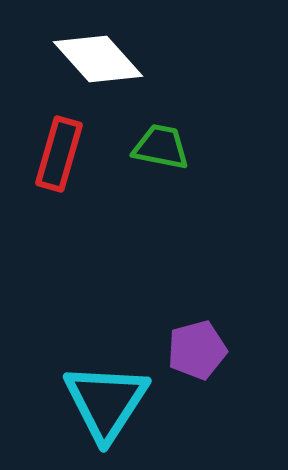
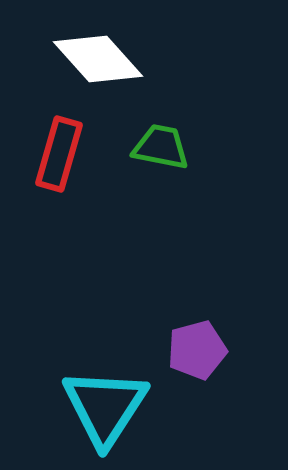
cyan triangle: moved 1 px left, 5 px down
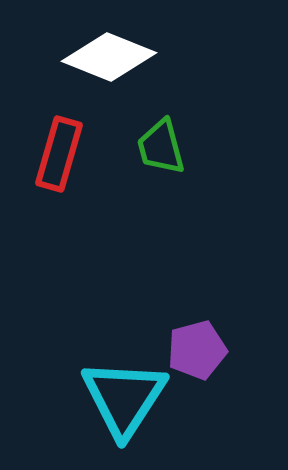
white diamond: moved 11 px right, 2 px up; rotated 26 degrees counterclockwise
green trapezoid: rotated 116 degrees counterclockwise
cyan triangle: moved 19 px right, 9 px up
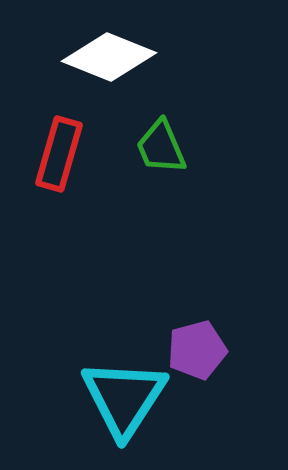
green trapezoid: rotated 8 degrees counterclockwise
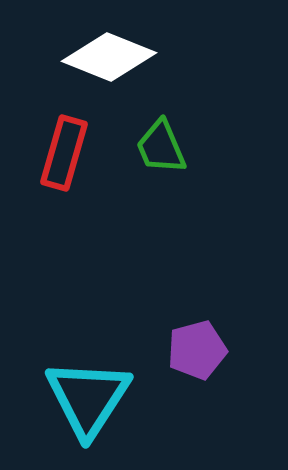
red rectangle: moved 5 px right, 1 px up
cyan triangle: moved 36 px left
